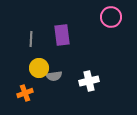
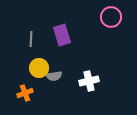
purple rectangle: rotated 10 degrees counterclockwise
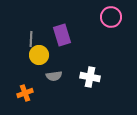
yellow circle: moved 13 px up
white cross: moved 1 px right, 4 px up; rotated 24 degrees clockwise
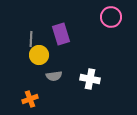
purple rectangle: moved 1 px left, 1 px up
white cross: moved 2 px down
orange cross: moved 5 px right, 6 px down
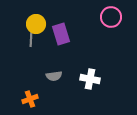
yellow circle: moved 3 px left, 31 px up
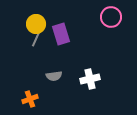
gray line: moved 5 px right; rotated 21 degrees clockwise
white cross: rotated 24 degrees counterclockwise
